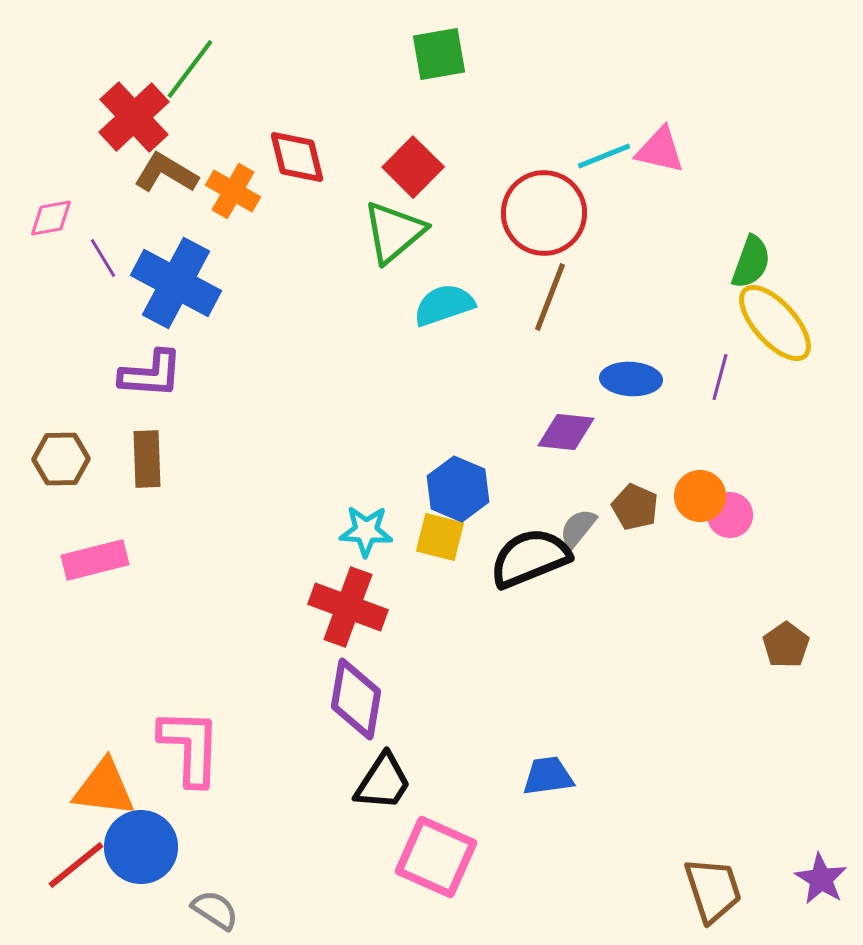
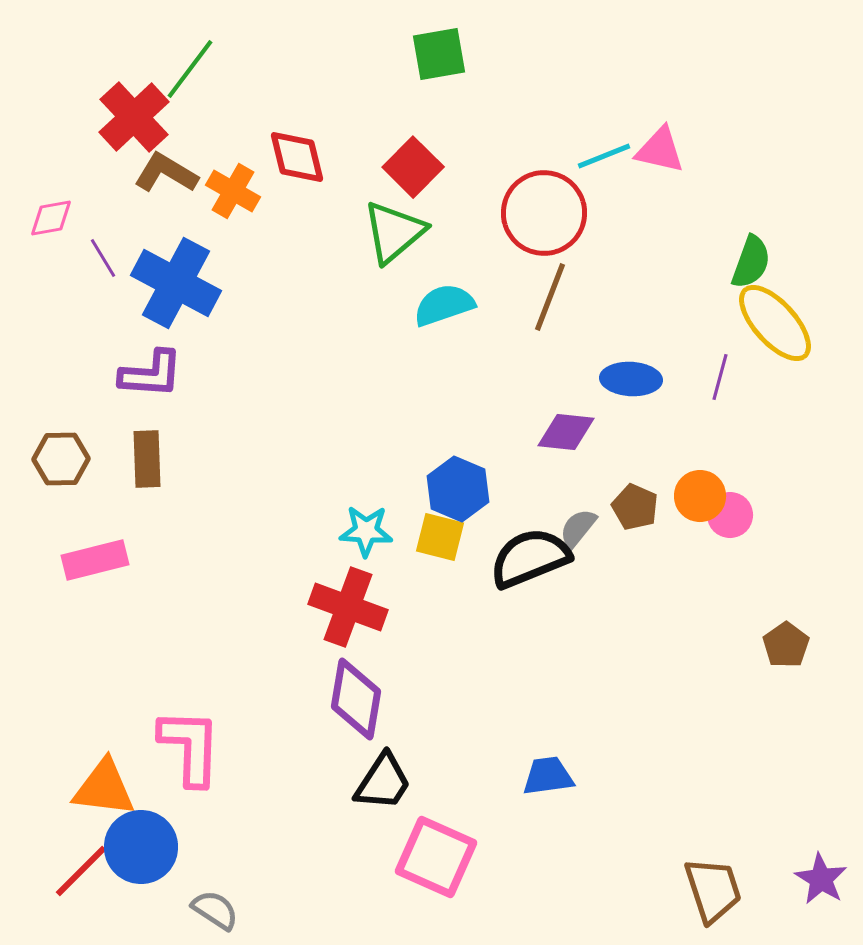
red line at (76, 865): moved 5 px right, 6 px down; rotated 6 degrees counterclockwise
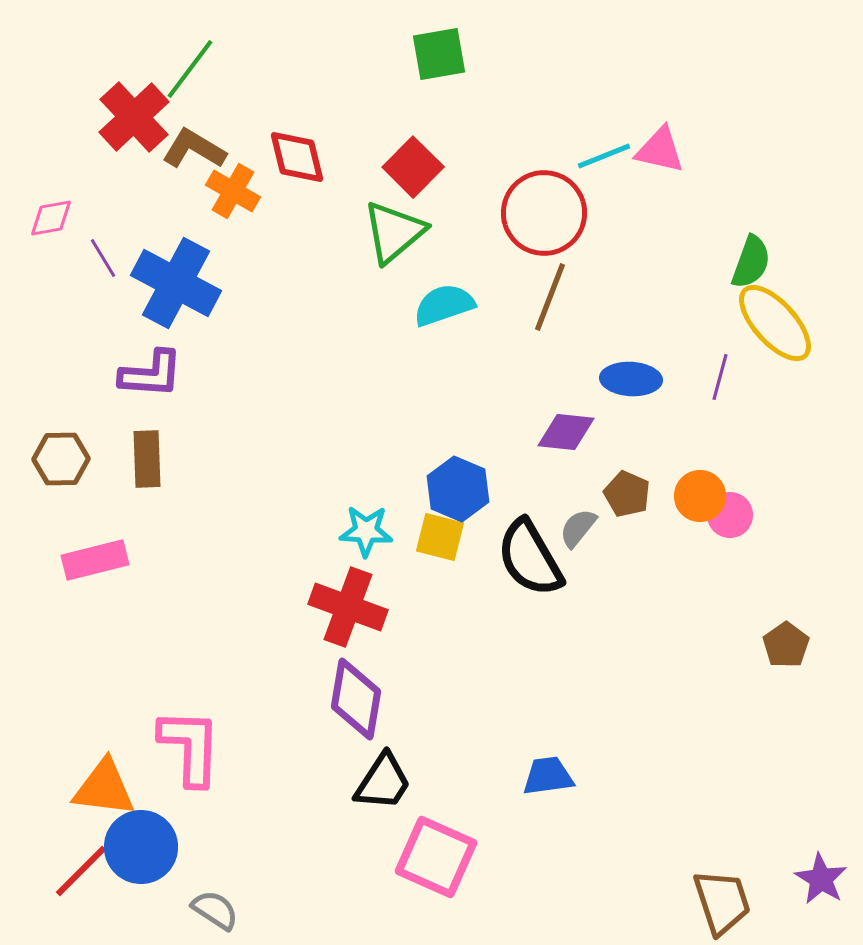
brown L-shape at (166, 173): moved 28 px right, 24 px up
brown pentagon at (635, 507): moved 8 px left, 13 px up
black semicircle at (530, 558): rotated 98 degrees counterclockwise
brown trapezoid at (713, 890): moved 9 px right, 12 px down
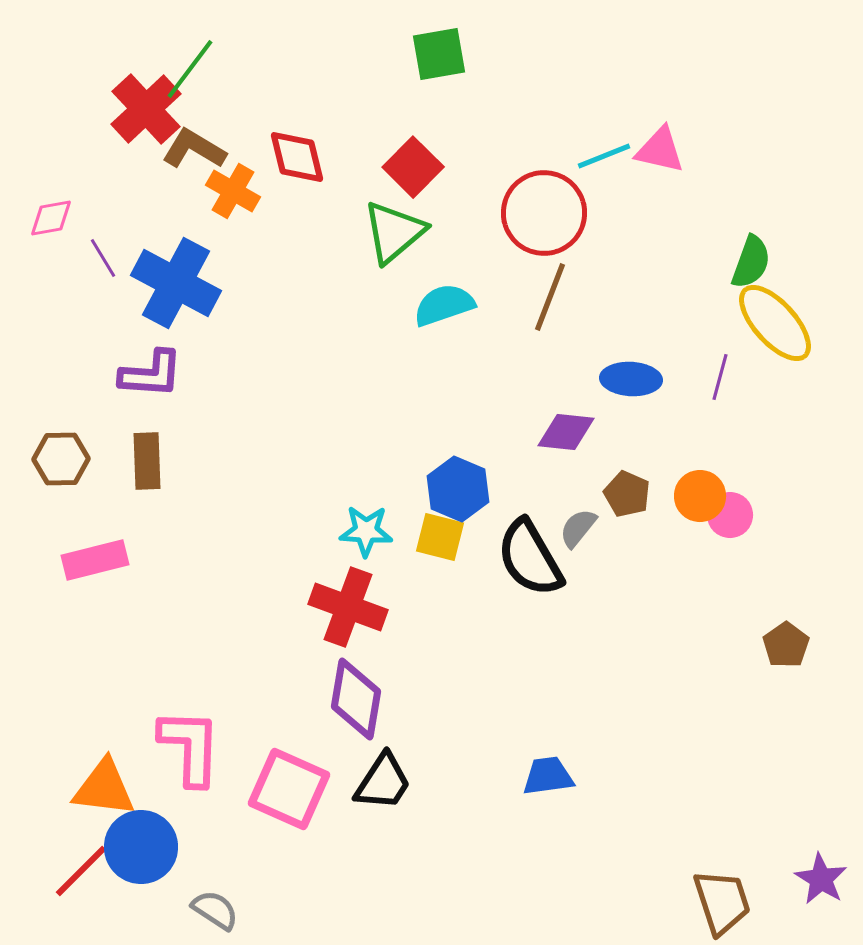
red cross at (134, 117): moved 12 px right, 8 px up
brown rectangle at (147, 459): moved 2 px down
pink square at (436, 857): moved 147 px left, 68 px up
